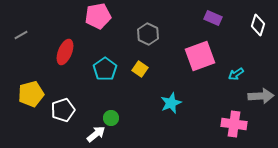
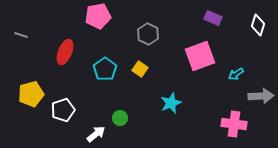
gray line: rotated 48 degrees clockwise
green circle: moved 9 px right
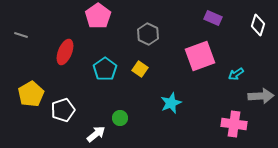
pink pentagon: rotated 25 degrees counterclockwise
yellow pentagon: rotated 15 degrees counterclockwise
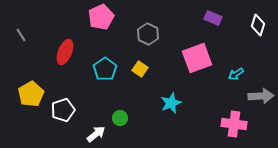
pink pentagon: moved 3 px right, 1 px down; rotated 10 degrees clockwise
gray line: rotated 40 degrees clockwise
pink square: moved 3 px left, 2 px down
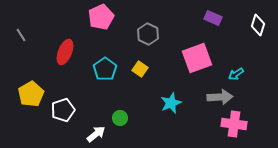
gray arrow: moved 41 px left, 1 px down
